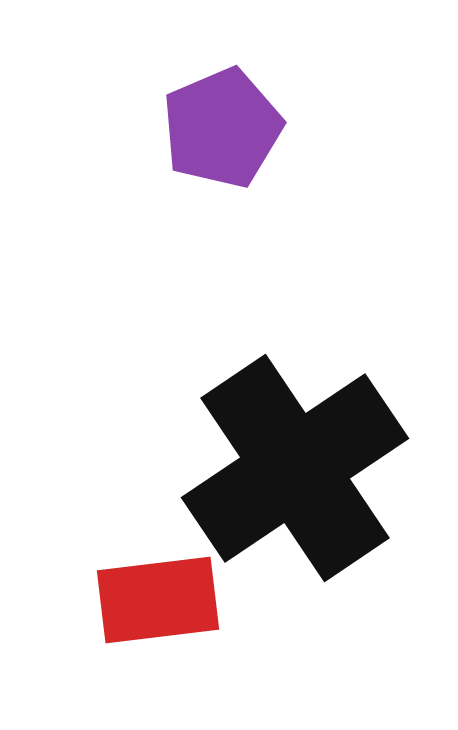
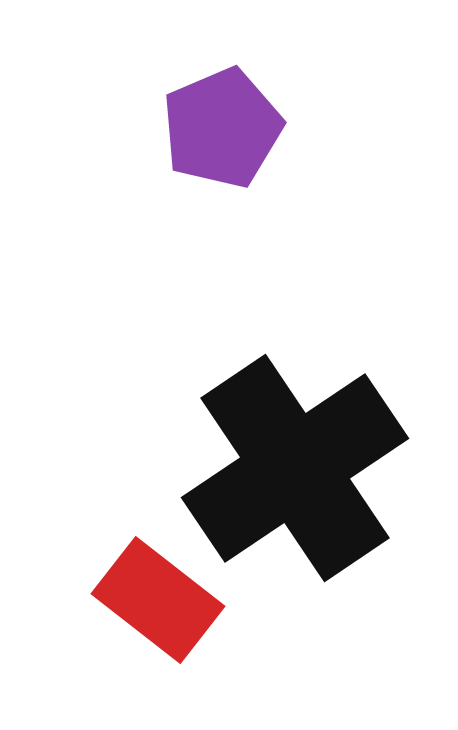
red rectangle: rotated 45 degrees clockwise
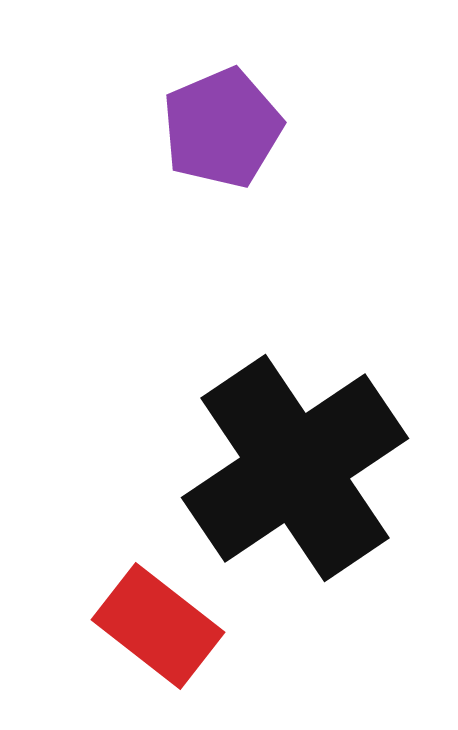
red rectangle: moved 26 px down
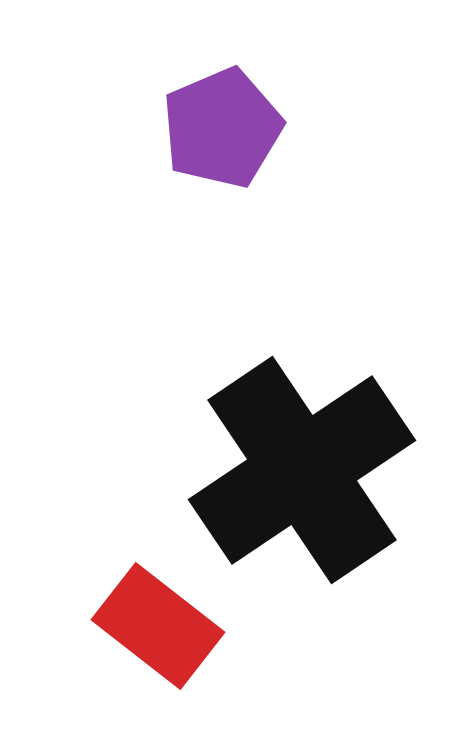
black cross: moved 7 px right, 2 px down
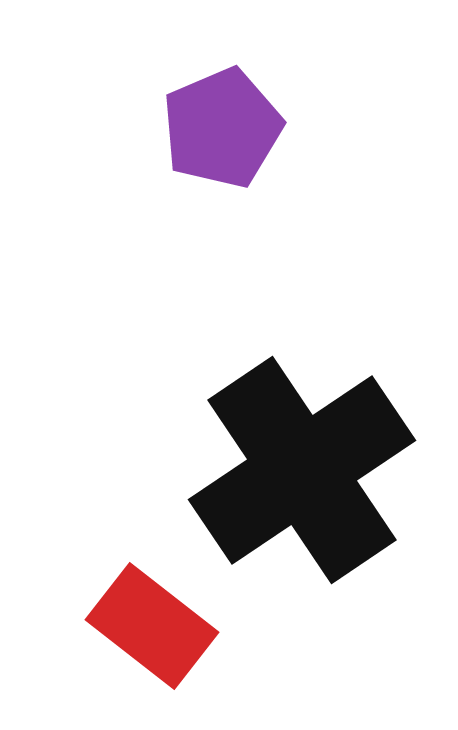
red rectangle: moved 6 px left
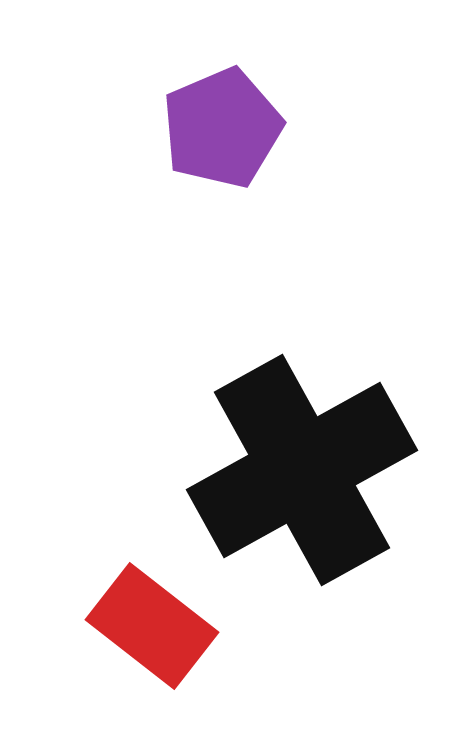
black cross: rotated 5 degrees clockwise
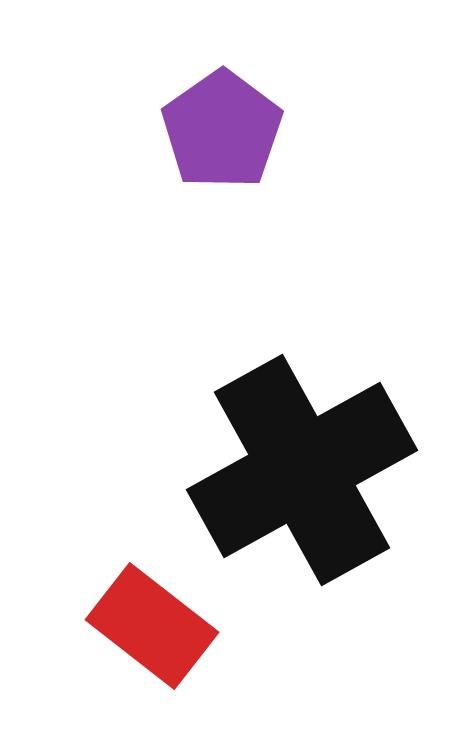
purple pentagon: moved 2 px down; rotated 12 degrees counterclockwise
